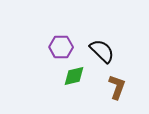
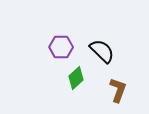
green diamond: moved 2 px right, 2 px down; rotated 30 degrees counterclockwise
brown L-shape: moved 1 px right, 3 px down
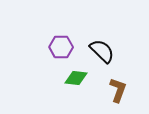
green diamond: rotated 50 degrees clockwise
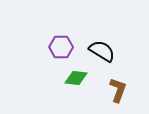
black semicircle: rotated 12 degrees counterclockwise
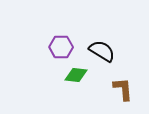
green diamond: moved 3 px up
brown L-shape: moved 5 px right, 1 px up; rotated 25 degrees counterclockwise
